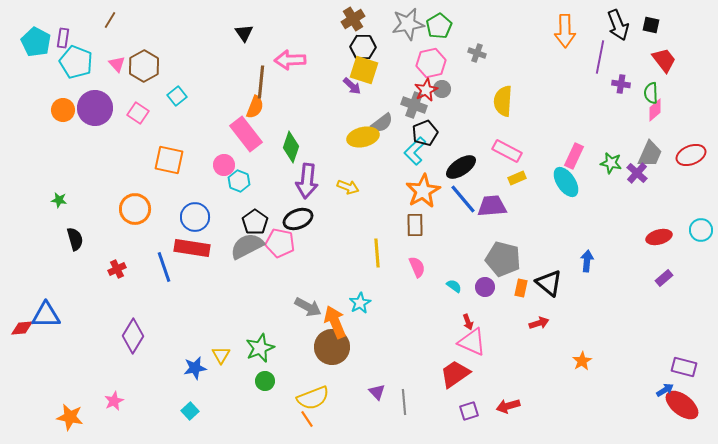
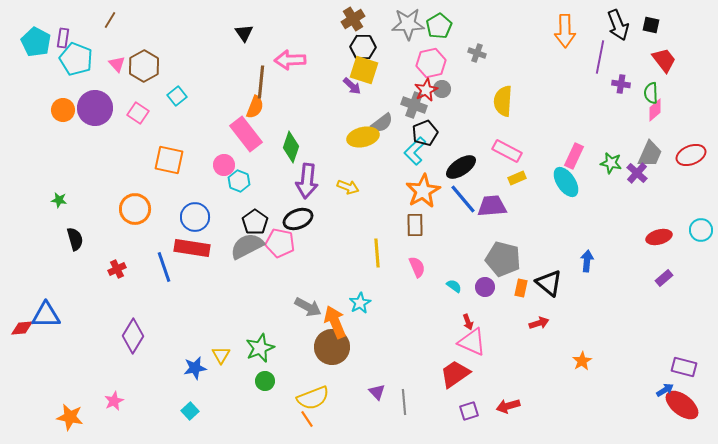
gray star at (408, 24): rotated 8 degrees clockwise
cyan pentagon at (76, 62): moved 3 px up
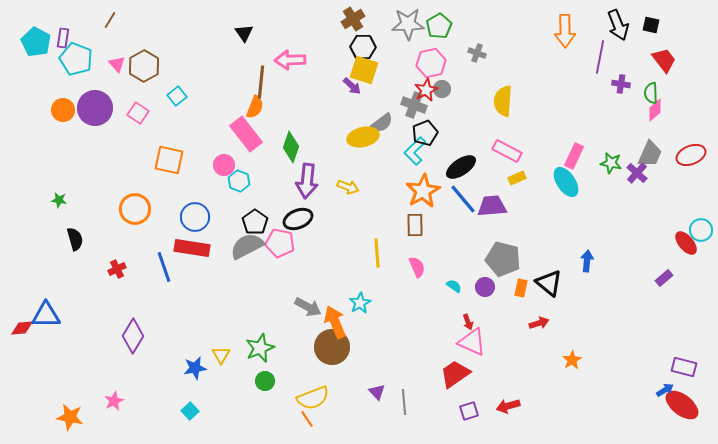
red ellipse at (659, 237): moved 27 px right, 6 px down; rotated 65 degrees clockwise
orange star at (582, 361): moved 10 px left, 1 px up
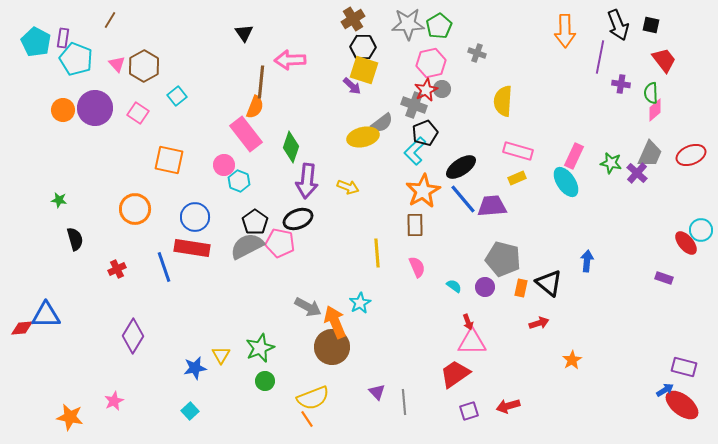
pink rectangle at (507, 151): moved 11 px right; rotated 12 degrees counterclockwise
purple rectangle at (664, 278): rotated 60 degrees clockwise
pink triangle at (472, 342): rotated 24 degrees counterclockwise
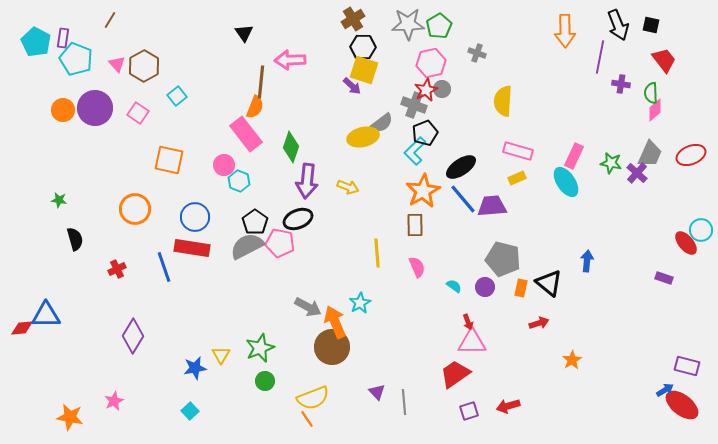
purple rectangle at (684, 367): moved 3 px right, 1 px up
